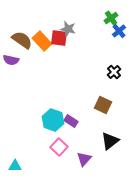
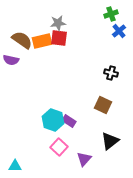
green cross: moved 4 px up; rotated 16 degrees clockwise
gray star: moved 10 px left, 6 px up; rotated 21 degrees counterclockwise
orange rectangle: rotated 60 degrees counterclockwise
black cross: moved 3 px left, 1 px down; rotated 32 degrees counterclockwise
purple rectangle: moved 2 px left
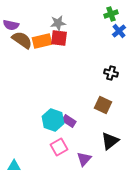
purple semicircle: moved 35 px up
pink square: rotated 18 degrees clockwise
cyan triangle: moved 1 px left
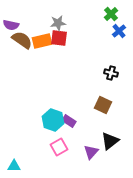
green cross: rotated 24 degrees counterclockwise
purple triangle: moved 7 px right, 7 px up
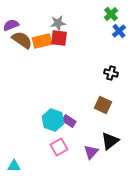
purple semicircle: rotated 147 degrees clockwise
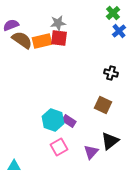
green cross: moved 2 px right, 1 px up
